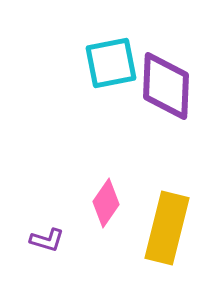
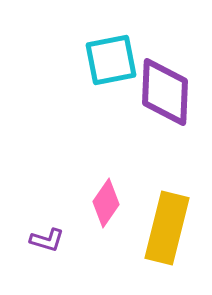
cyan square: moved 3 px up
purple diamond: moved 1 px left, 6 px down
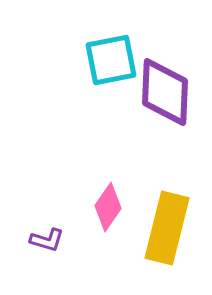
pink diamond: moved 2 px right, 4 px down
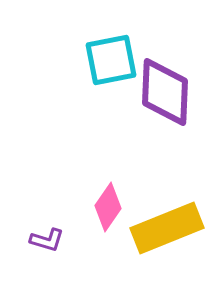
yellow rectangle: rotated 54 degrees clockwise
